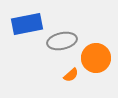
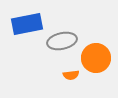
orange semicircle: rotated 35 degrees clockwise
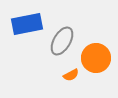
gray ellipse: rotated 48 degrees counterclockwise
orange semicircle: rotated 21 degrees counterclockwise
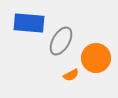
blue rectangle: moved 2 px right, 1 px up; rotated 16 degrees clockwise
gray ellipse: moved 1 px left
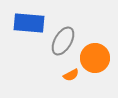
gray ellipse: moved 2 px right
orange circle: moved 1 px left
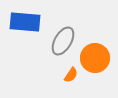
blue rectangle: moved 4 px left, 1 px up
orange semicircle: rotated 28 degrees counterclockwise
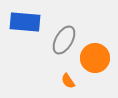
gray ellipse: moved 1 px right, 1 px up
orange semicircle: moved 3 px left, 6 px down; rotated 112 degrees clockwise
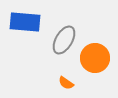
orange semicircle: moved 2 px left, 2 px down; rotated 21 degrees counterclockwise
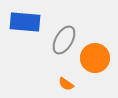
orange semicircle: moved 1 px down
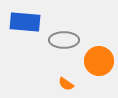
gray ellipse: rotated 60 degrees clockwise
orange circle: moved 4 px right, 3 px down
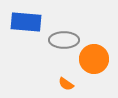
blue rectangle: moved 1 px right
orange circle: moved 5 px left, 2 px up
